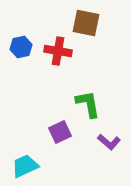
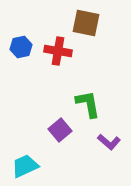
purple square: moved 2 px up; rotated 15 degrees counterclockwise
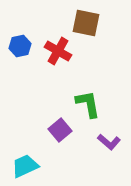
blue hexagon: moved 1 px left, 1 px up
red cross: rotated 20 degrees clockwise
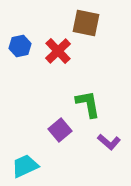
red cross: rotated 16 degrees clockwise
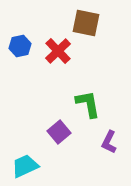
purple square: moved 1 px left, 2 px down
purple L-shape: rotated 75 degrees clockwise
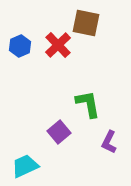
blue hexagon: rotated 10 degrees counterclockwise
red cross: moved 6 px up
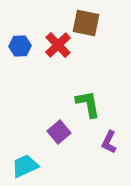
blue hexagon: rotated 20 degrees clockwise
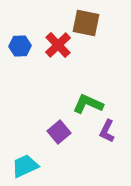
green L-shape: rotated 56 degrees counterclockwise
purple L-shape: moved 2 px left, 11 px up
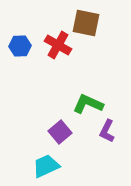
red cross: rotated 16 degrees counterclockwise
purple square: moved 1 px right
cyan trapezoid: moved 21 px right
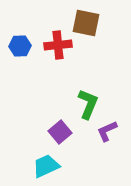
red cross: rotated 36 degrees counterclockwise
green L-shape: rotated 88 degrees clockwise
purple L-shape: rotated 40 degrees clockwise
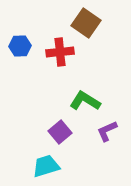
brown square: rotated 24 degrees clockwise
red cross: moved 2 px right, 7 px down
green L-shape: moved 3 px left, 3 px up; rotated 80 degrees counterclockwise
cyan trapezoid: rotated 8 degrees clockwise
